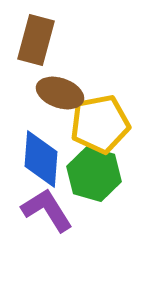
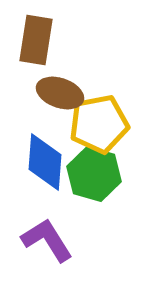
brown rectangle: rotated 6 degrees counterclockwise
yellow pentagon: moved 1 px left
blue diamond: moved 4 px right, 3 px down
purple L-shape: moved 30 px down
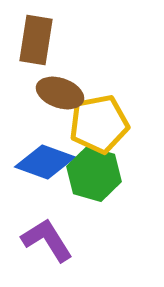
blue diamond: rotated 74 degrees counterclockwise
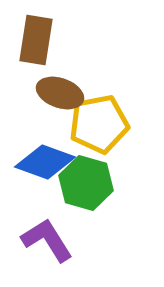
green hexagon: moved 8 px left, 9 px down
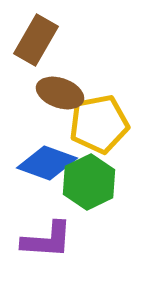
brown rectangle: rotated 21 degrees clockwise
blue diamond: moved 2 px right, 1 px down
green hexagon: moved 3 px right, 1 px up; rotated 18 degrees clockwise
purple L-shape: rotated 126 degrees clockwise
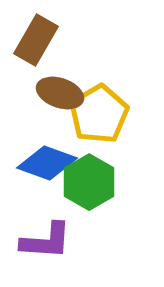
yellow pentagon: moved 10 px up; rotated 20 degrees counterclockwise
green hexagon: rotated 4 degrees counterclockwise
purple L-shape: moved 1 px left, 1 px down
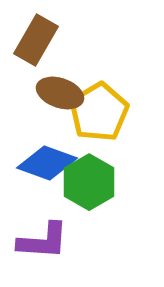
yellow pentagon: moved 2 px up
purple L-shape: moved 3 px left
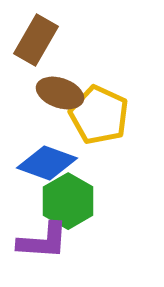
yellow pentagon: moved 3 px down; rotated 16 degrees counterclockwise
green hexagon: moved 21 px left, 19 px down
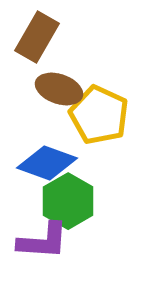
brown rectangle: moved 1 px right, 3 px up
brown ellipse: moved 1 px left, 4 px up
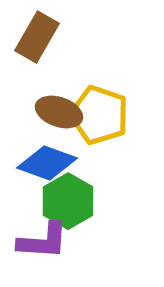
brown ellipse: moved 23 px down
yellow pentagon: rotated 6 degrees counterclockwise
